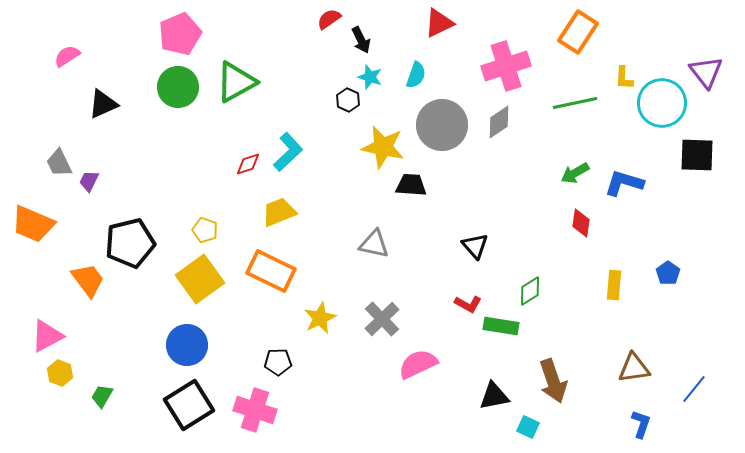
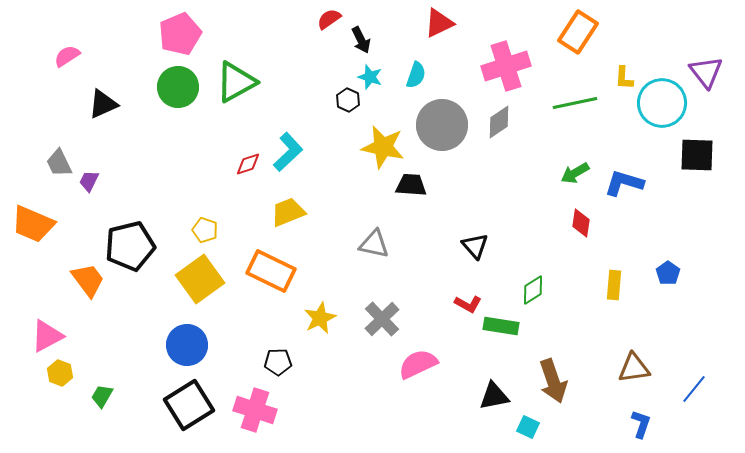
yellow trapezoid at (279, 212): moved 9 px right
black pentagon at (130, 243): moved 3 px down
green diamond at (530, 291): moved 3 px right, 1 px up
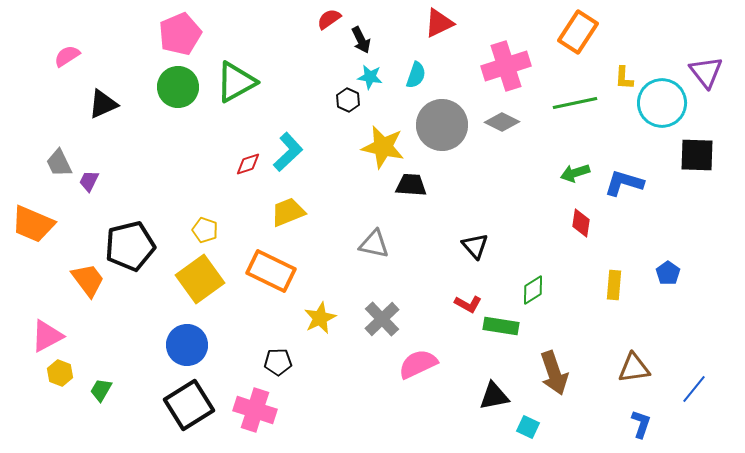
cyan star at (370, 77): rotated 10 degrees counterclockwise
gray diamond at (499, 122): moved 3 px right; rotated 60 degrees clockwise
green arrow at (575, 173): rotated 12 degrees clockwise
brown arrow at (553, 381): moved 1 px right, 8 px up
green trapezoid at (102, 396): moved 1 px left, 6 px up
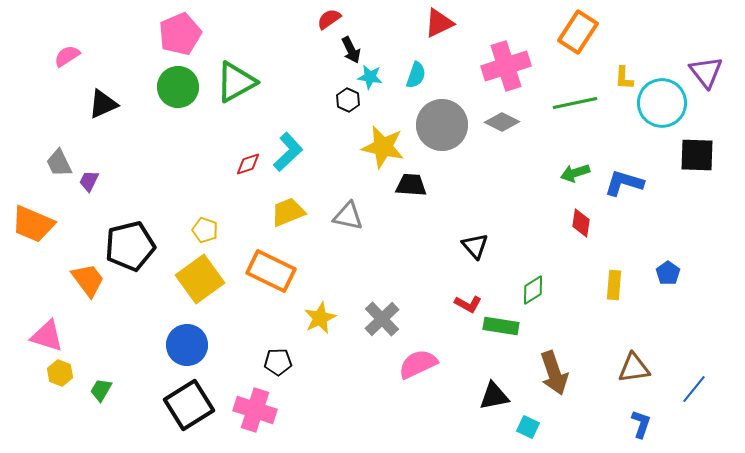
black arrow at (361, 40): moved 10 px left, 10 px down
gray triangle at (374, 244): moved 26 px left, 28 px up
pink triangle at (47, 336): rotated 45 degrees clockwise
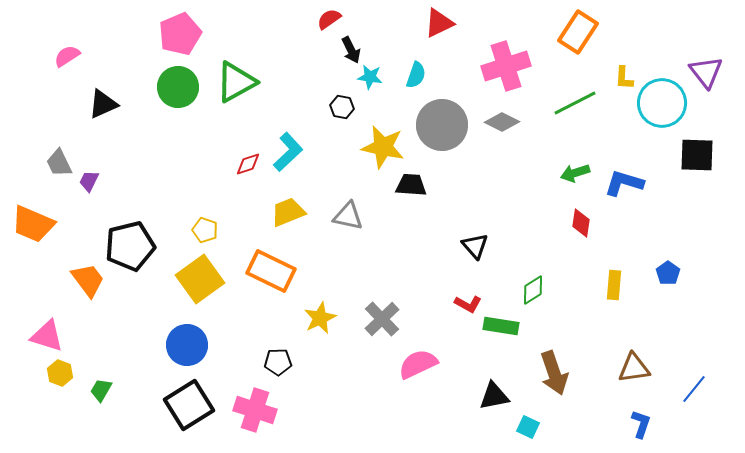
black hexagon at (348, 100): moved 6 px left, 7 px down; rotated 15 degrees counterclockwise
green line at (575, 103): rotated 15 degrees counterclockwise
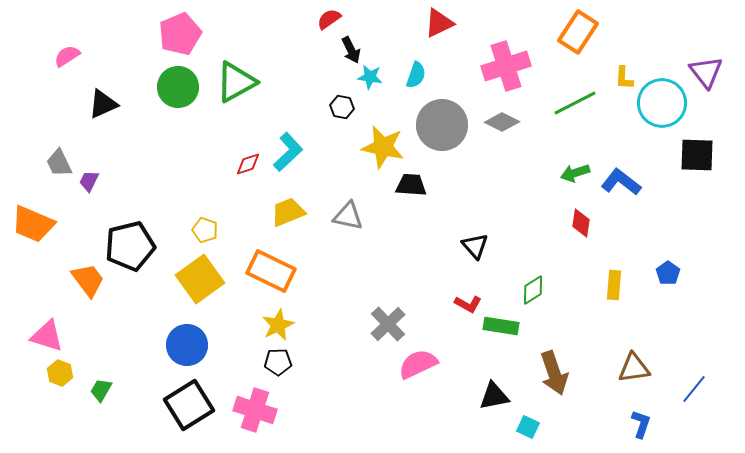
blue L-shape at (624, 183): moved 3 px left, 1 px up; rotated 21 degrees clockwise
yellow star at (320, 318): moved 42 px left, 7 px down
gray cross at (382, 319): moved 6 px right, 5 px down
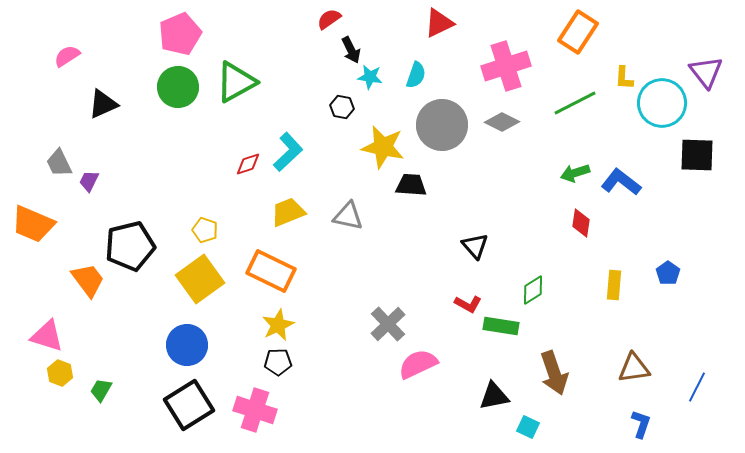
blue line at (694, 389): moved 3 px right, 2 px up; rotated 12 degrees counterclockwise
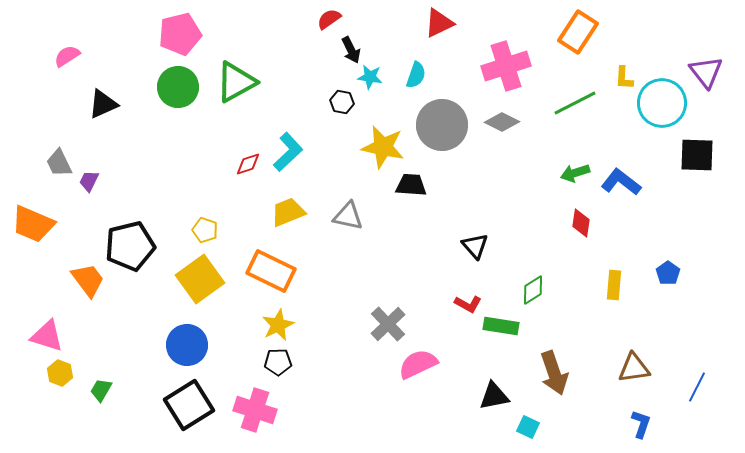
pink pentagon at (180, 34): rotated 9 degrees clockwise
black hexagon at (342, 107): moved 5 px up
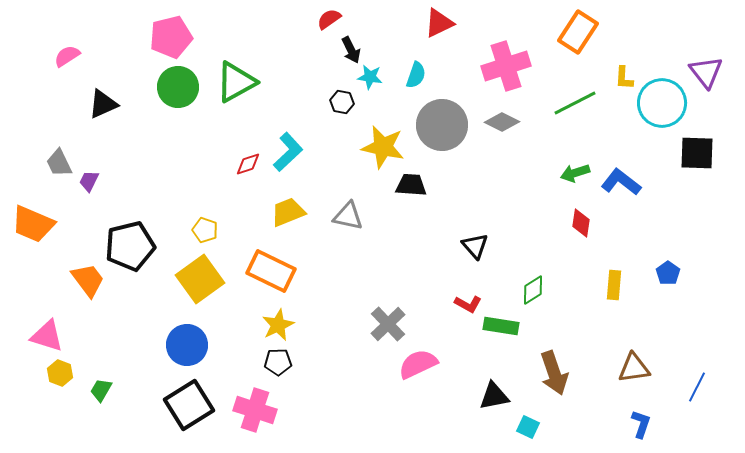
pink pentagon at (180, 34): moved 9 px left, 3 px down
black square at (697, 155): moved 2 px up
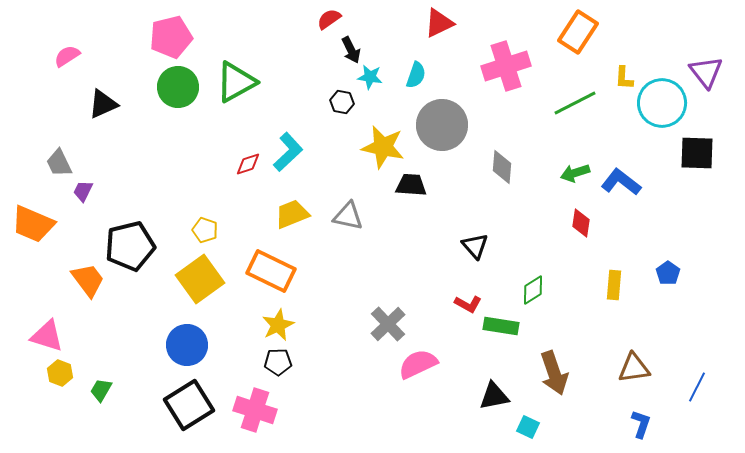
gray diamond at (502, 122): moved 45 px down; rotated 68 degrees clockwise
purple trapezoid at (89, 181): moved 6 px left, 10 px down
yellow trapezoid at (288, 212): moved 4 px right, 2 px down
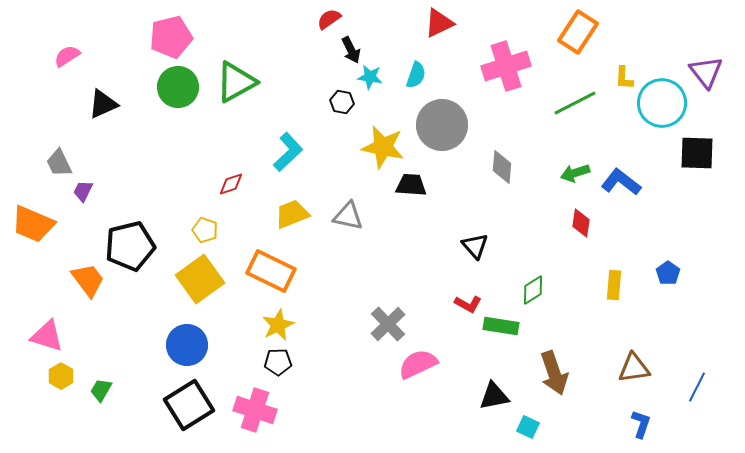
red diamond at (248, 164): moved 17 px left, 20 px down
yellow hexagon at (60, 373): moved 1 px right, 3 px down; rotated 10 degrees clockwise
